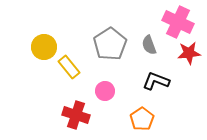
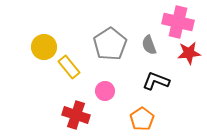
pink cross: rotated 12 degrees counterclockwise
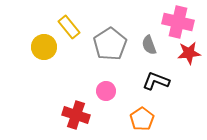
yellow rectangle: moved 40 px up
pink circle: moved 1 px right
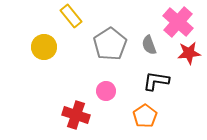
pink cross: rotated 28 degrees clockwise
yellow rectangle: moved 2 px right, 11 px up
black L-shape: rotated 12 degrees counterclockwise
orange pentagon: moved 3 px right, 3 px up
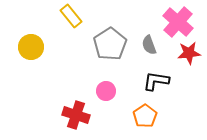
yellow circle: moved 13 px left
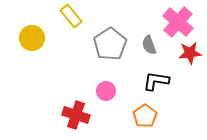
yellow circle: moved 1 px right, 9 px up
red star: moved 1 px right
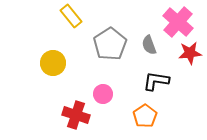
yellow circle: moved 21 px right, 25 px down
pink circle: moved 3 px left, 3 px down
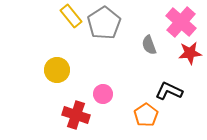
pink cross: moved 3 px right
gray pentagon: moved 6 px left, 21 px up
yellow circle: moved 4 px right, 7 px down
black L-shape: moved 13 px right, 10 px down; rotated 16 degrees clockwise
orange pentagon: moved 1 px right, 1 px up
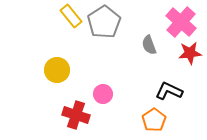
gray pentagon: moved 1 px up
orange pentagon: moved 8 px right, 5 px down
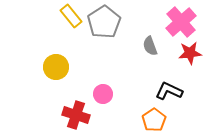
pink cross: rotated 8 degrees clockwise
gray semicircle: moved 1 px right, 1 px down
yellow circle: moved 1 px left, 3 px up
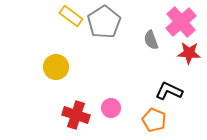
yellow rectangle: rotated 15 degrees counterclockwise
gray semicircle: moved 1 px right, 6 px up
red star: moved 1 px left; rotated 10 degrees clockwise
pink circle: moved 8 px right, 14 px down
orange pentagon: rotated 15 degrees counterclockwise
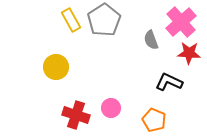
yellow rectangle: moved 4 px down; rotated 25 degrees clockwise
gray pentagon: moved 2 px up
black L-shape: moved 9 px up
